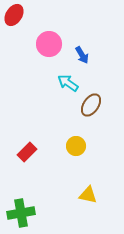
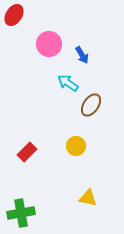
yellow triangle: moved 3 px down
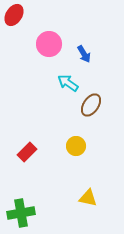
blue arrow: moved 2 px right, 1 px up
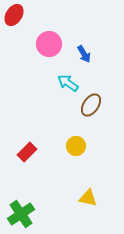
green cross: moved 1 px down; rotated 24 degrees counterclockwise
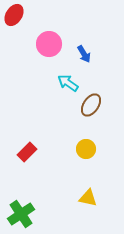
yellow circle: moved 10 px right, 3 px down
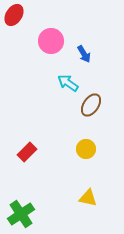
pink circle: moved 2 px right, 3 px up
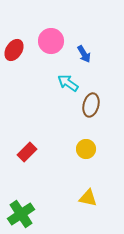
red ellipse: moved 35 px down
brown ellipse: rotated 20 degrees counterclockwise
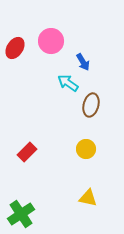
red ellipse: moved 1 px right, 2 px up
blue arrow: moved 1 px left, 8 px down
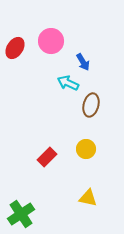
cyan arrow: rotated 10 degrees counterclockwise
red rectangle: moved 20 px right, 5 px down
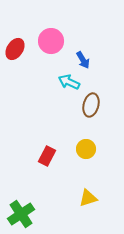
red ellipse: moved 1 px down
blue arrow: moved 2 px up
cyan arrow: moved 1 px right, 1 px up
red rectangle: moved 1 px up; rotated 18 degrees counterclockwise
yellow triangle: rotated 30 degrees counterclockwise
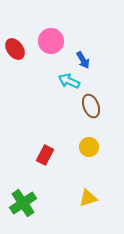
red ellipse: rotated 70 degrees counterclockwise
cyan arrow: moved 1 px up
brown ellipse: moved 1 px down; rotated 35 degrees counterclockwise
yellow circle: moved 3 px right, 2 px up
red rectangle: moved 2 px left, 1 px up
green cross: moved 2 px right, 11 px up
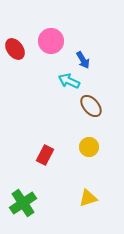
brown ellipse: rotated 20 degrees counterclockwise
